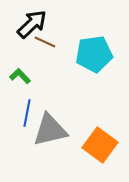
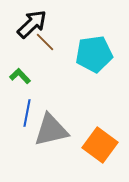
brown line: rotated 20 degrees clockwise
gray triangle: moved 1 px right
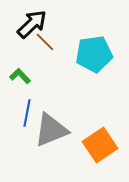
gray triangle: rotated 9 degrees counterclockwise
orange square: rotated 20 degrees clockwise
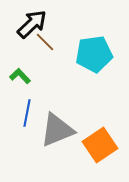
gray triangle: moved 6 px right
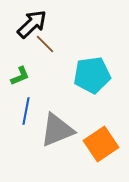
brown line: moved 2 px down
cyan pentagon: moved 2 px left, 21 px down
green L-shape: rotated 110 degrees clockwise
blue line: moved 1 px left, 2 px up
orange square: moved 1 px right, 1 px up
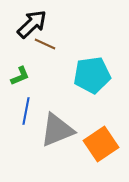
brown line: rotated 20 degrees counterclockwise
